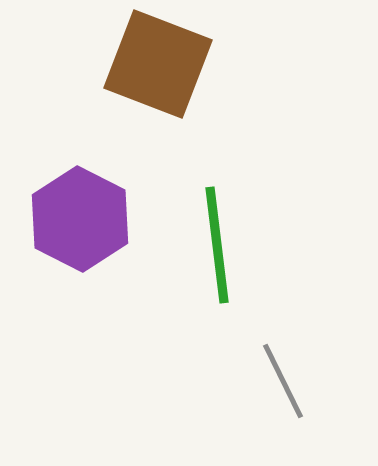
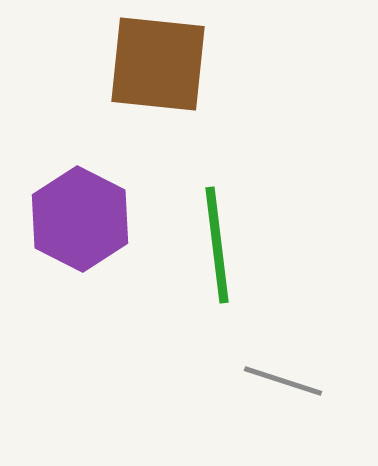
brown square: rotated 15 degrees counterclockwise
gray line: rotated 46 degrees counterclockwise
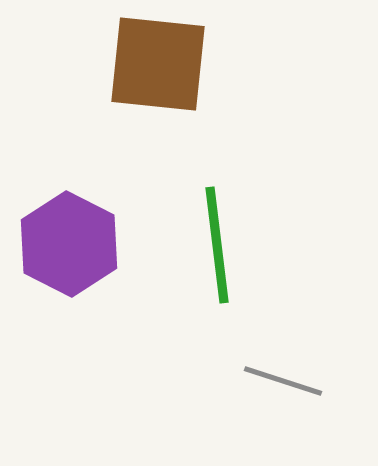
purple hexagon: moved 11 px left, 25 px down
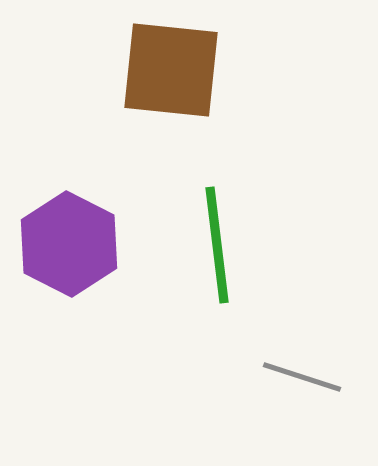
brown square: moved 13 px right, 6 px down
gray line: moved 19 px right, 4 px up
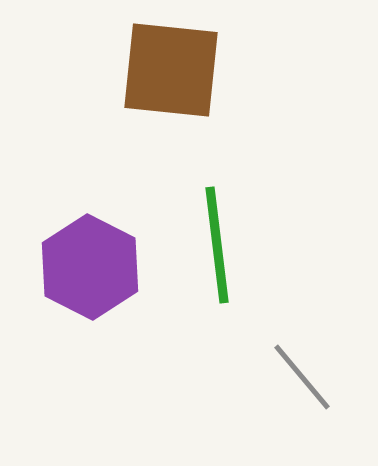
purple hexagon: moved 21 px right, 23 px down
gray line: rotated 32 degrees clockwise
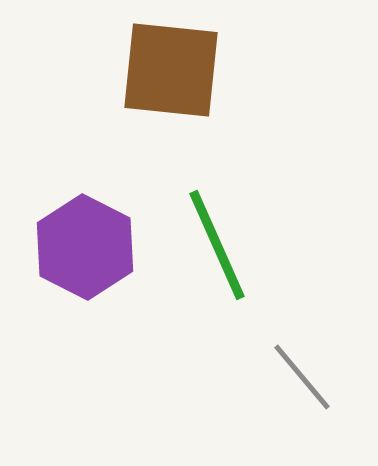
green line: rotated 17 degrees counterclockwise
purple hexagon: moved 5 px left, 20 px up
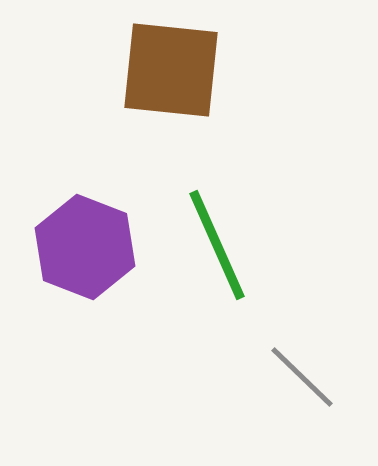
purple hexagon: rotated 6 degrees counterclockwise
gray line: rotated 6 degrees counterclockwise
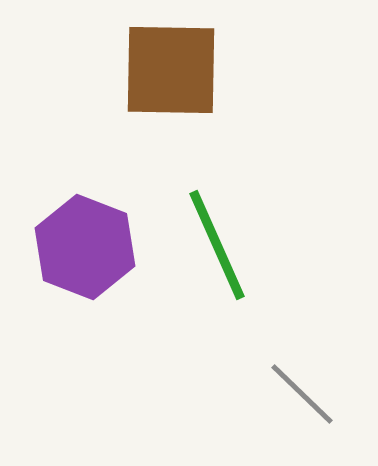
brown square: rotated 5 degrees counterclockwise
gray line: moved 17 px down
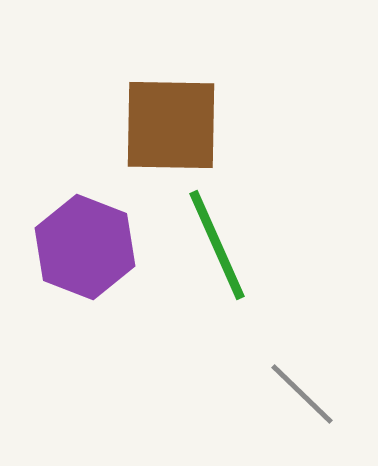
brown square: moved 55 px down
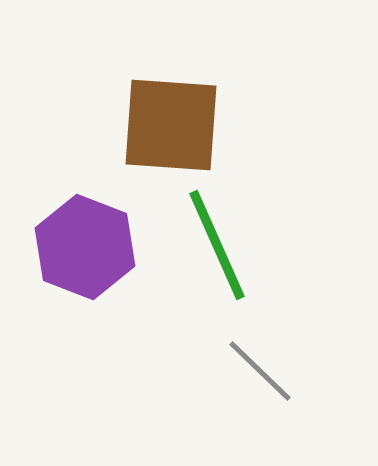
brown square: rotated 3 degrees clockwise
gray line: moved 42 px left, 23 px up
